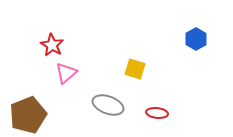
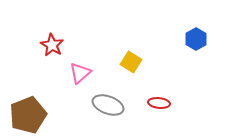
yellow square: moved 4 px left, 7 px up; rotated 15 degrees clockwise
pink triangle: moved 14 px right
red ellipse: moved 2 px right, 10 px up
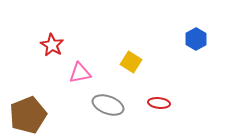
pink triangle: rotated 30 degrees clockwise
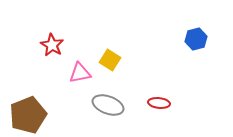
blue hexagon: rotated 15 degrees clockwise
yellow square: moved 21 px left, 2 px up
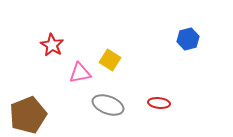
blue hexagon: moved 8 px left
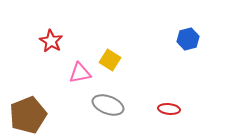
red star: moved 1 px left, 4 px up
red ellipse: moved 10 px right, 6 px down
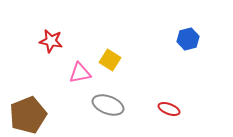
red star: rotated 20 degrees counterclockwise
red ellipse: rotated 15 degrees clockwise
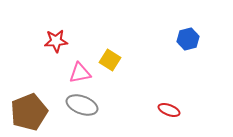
red star: moved 5 px right; rotated 15 degrees counterclockwise
gray ellipse: moved 26 px left
red ellipse: moved 1 px down
brown pentagon: moved 1 px right, 3 px up
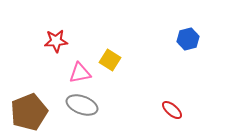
red ellipse: moved 3 px right; rotated 20 degrees clockwise
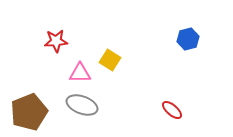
pink triangle: rotated 10 degrees clockwise
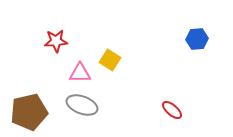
blue hexagon: moved 9 px right; rotated 10 degrees clockwise
brown pentagon: rotated 9 degrees clockwise
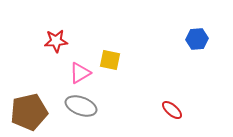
yellow square: rotated 20 degrees counterclockwise
pink triangle: rotated 30 degrees counterclockwise
gray ellipse: moved 1 px left, 1 px down
